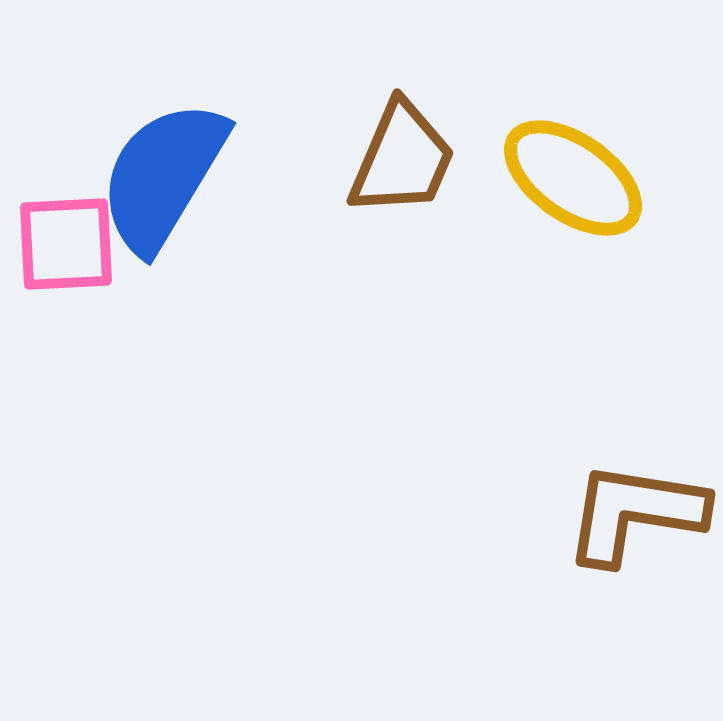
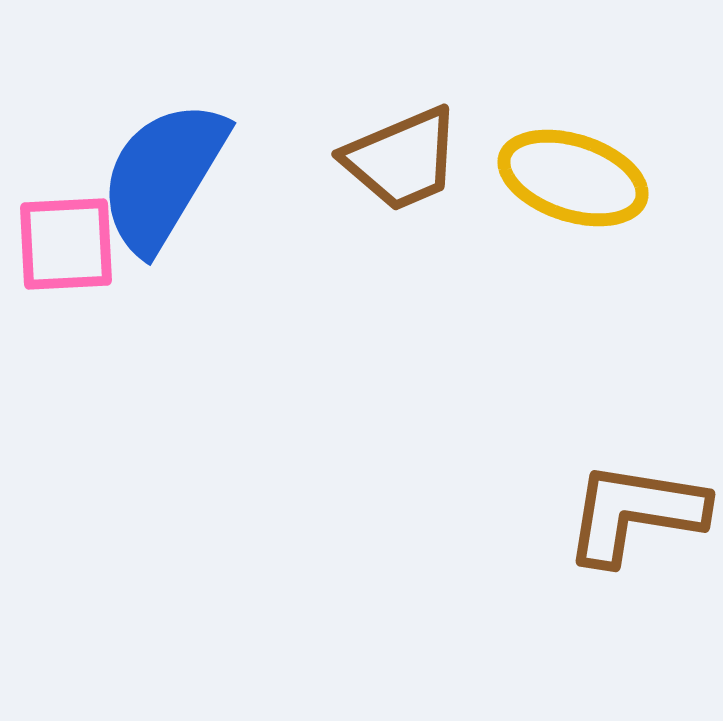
brown trapezoid: rotated 44 degrees clockwise
yellow ellipse: rotated 17 degrees counterclockwise
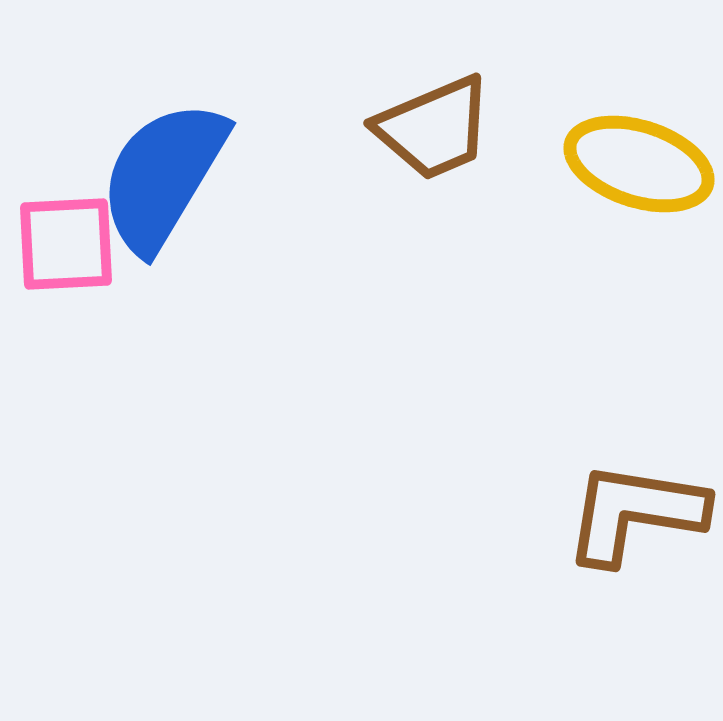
brown trapezoid: moved 32 px right, 31 px up
yellow ellipse: moved 66 px right, 14 px up
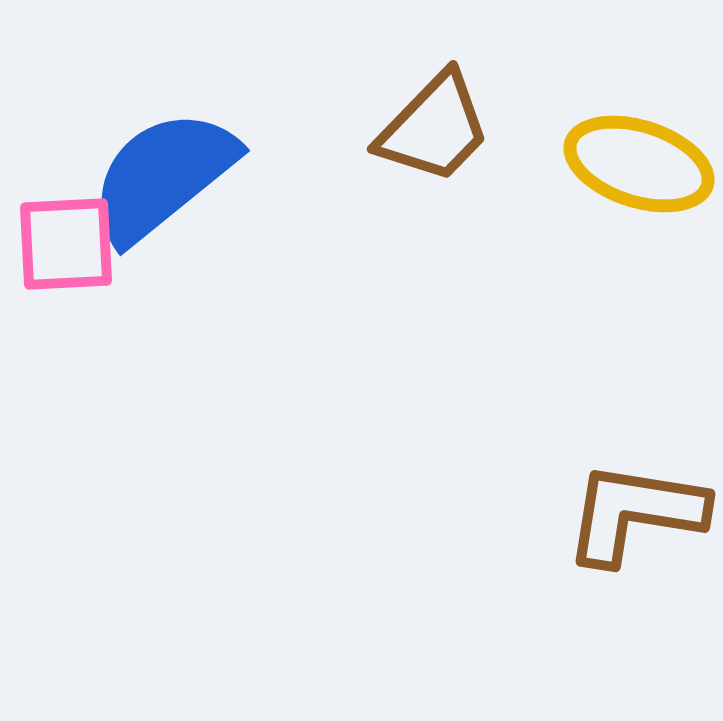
brown trapezoid: rotated 23 degrees counterclockwise
blue semicircle: rotated 20 degrees clockwise
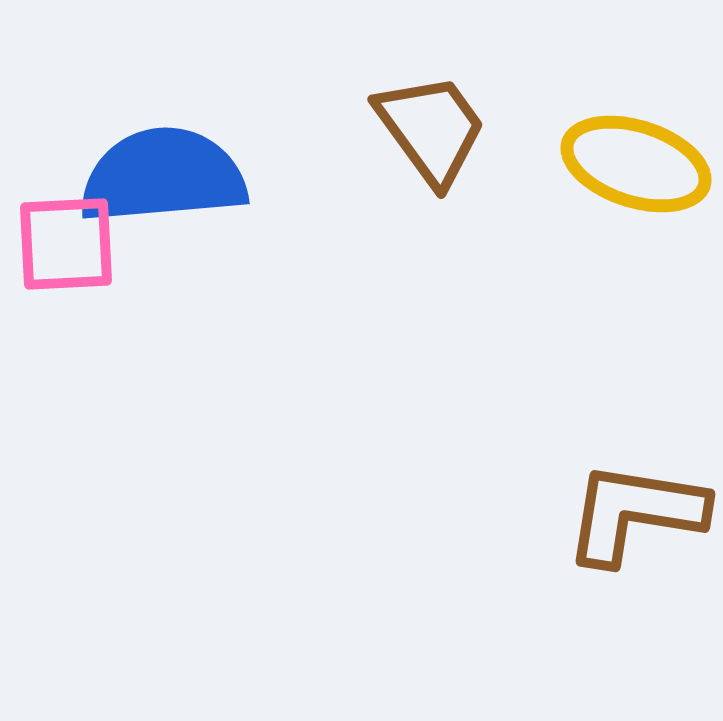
brown trapezoid: moved 3 px left, 1 px down; rotated 80 degrees counterclockwise
yellow ellipse: moved 3 px left
blue semicircle: rotated 34 degrees clockwise
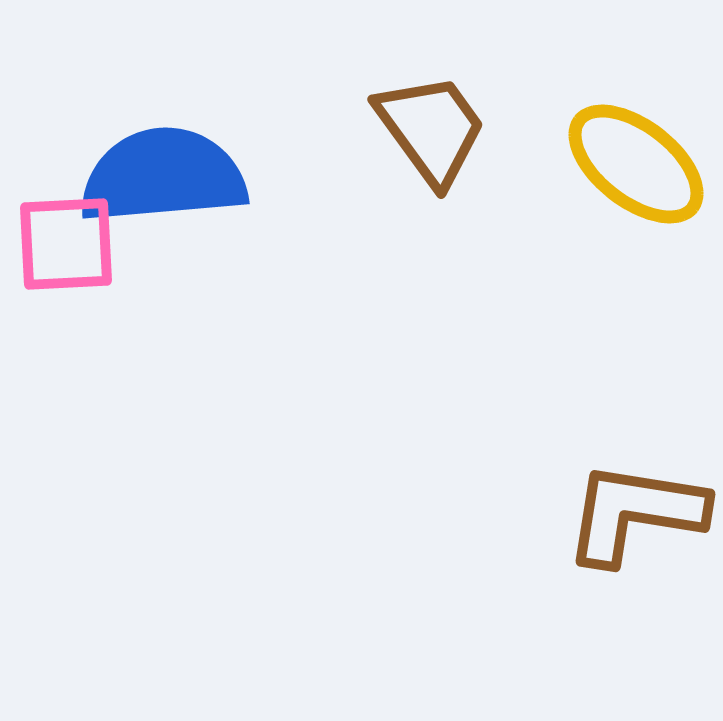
yellow ellipse: rotated 20 degrees clockwise
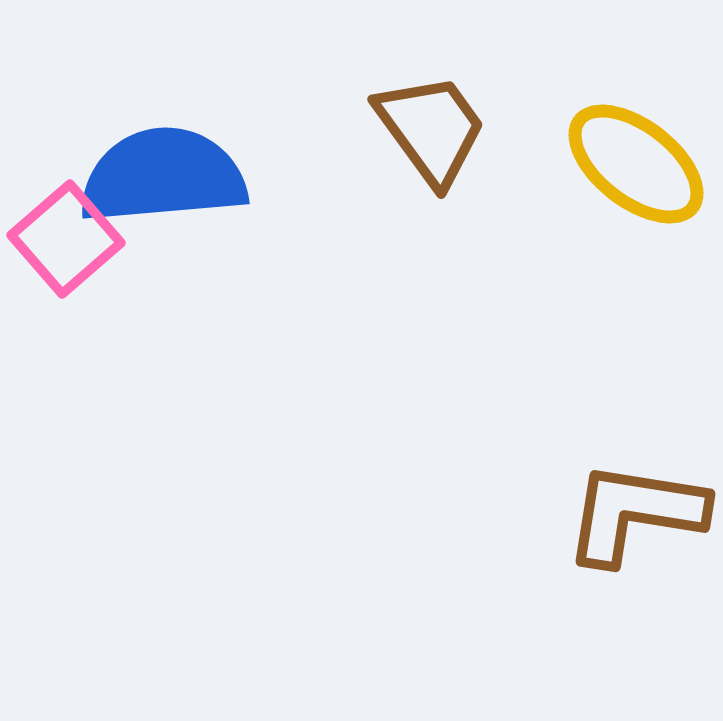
pink square: moved 5 px up; rotated 38 degrees counterclockwise
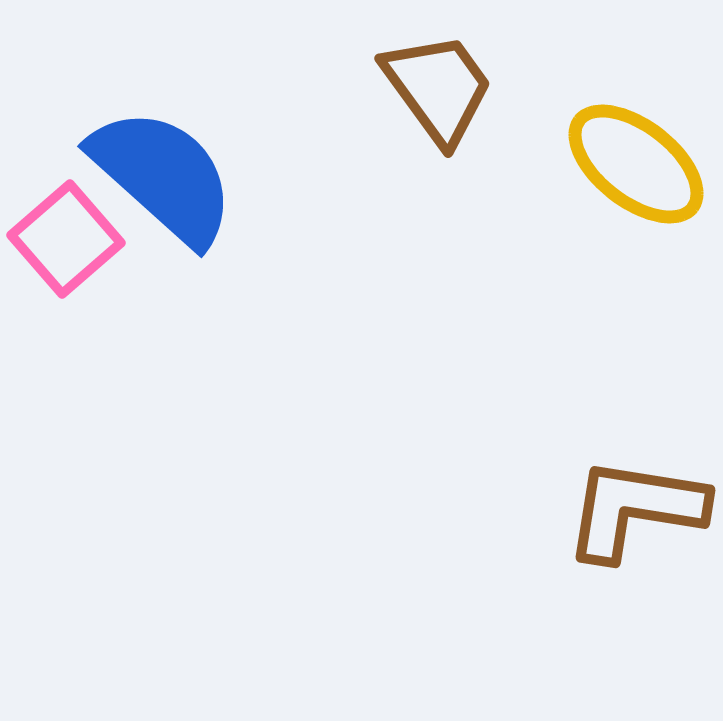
brown trapezoid: moved 7 px right, 41 px up
blue semicircle: rotated 47 degrees clockwise
brown L-shape: moved 4 px up
